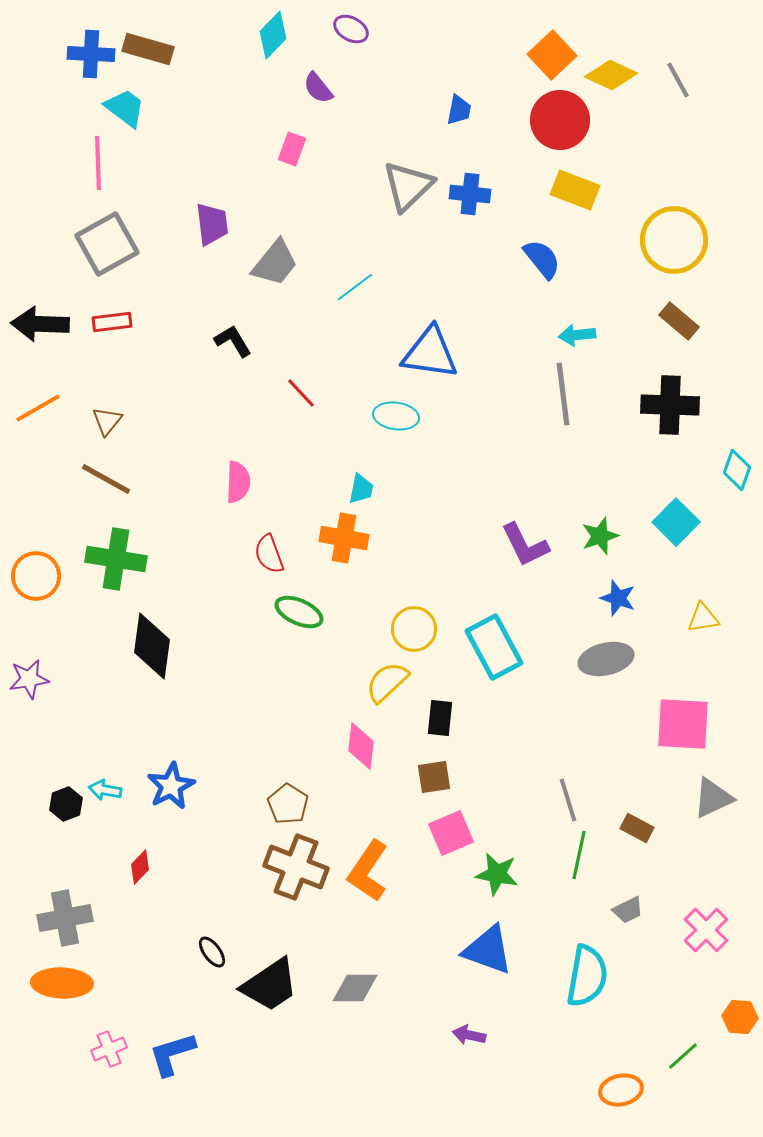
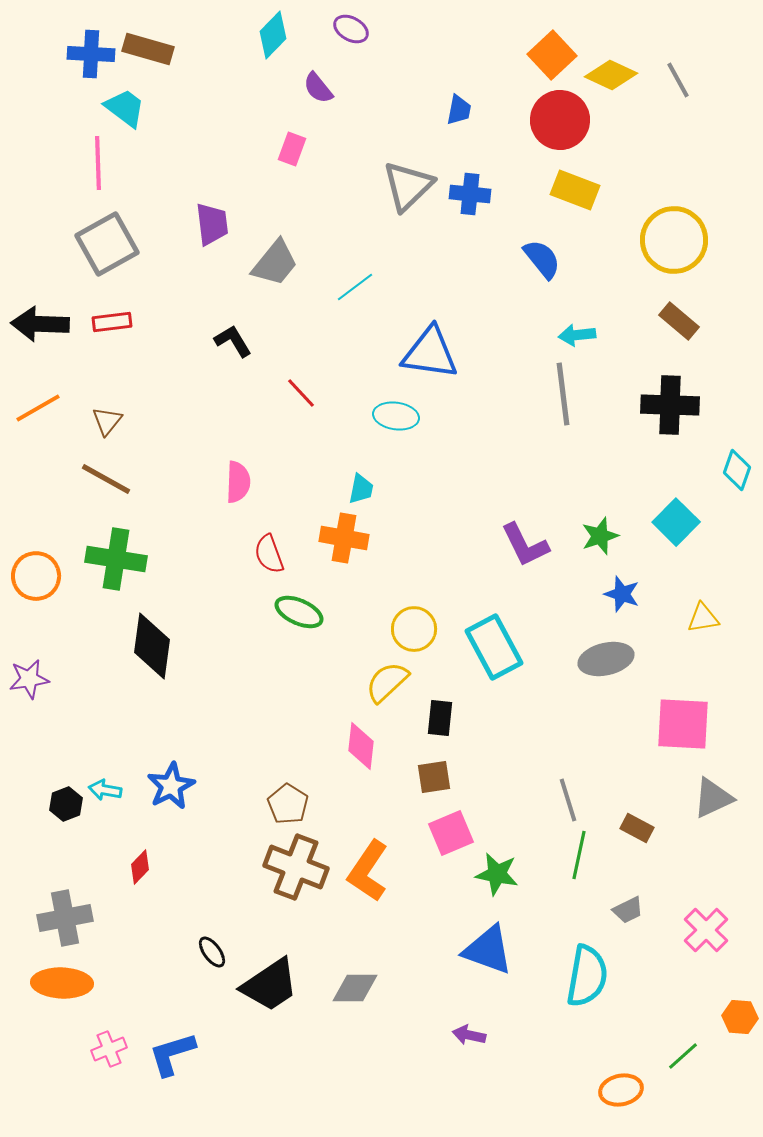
blue star at (618, 598): moved 4 px right, 4 px up
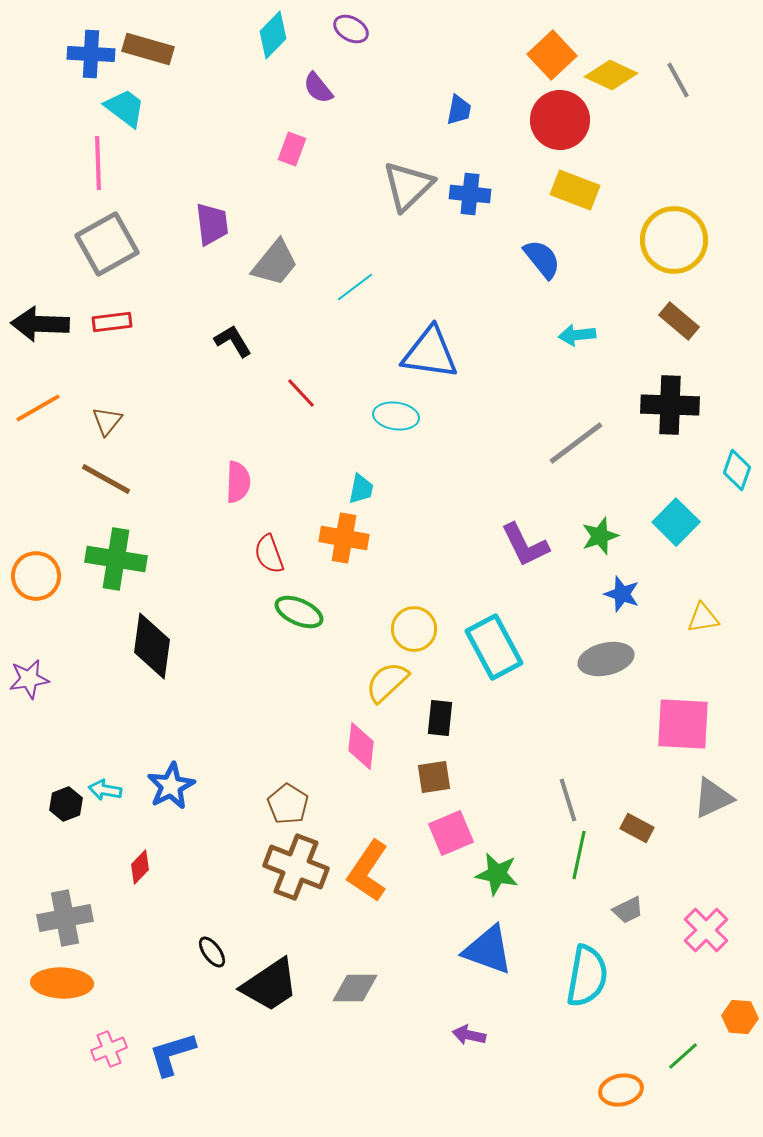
gray line at (563, 394): moved 13 px right, 49 px down; rotated 60 degrees clockwise
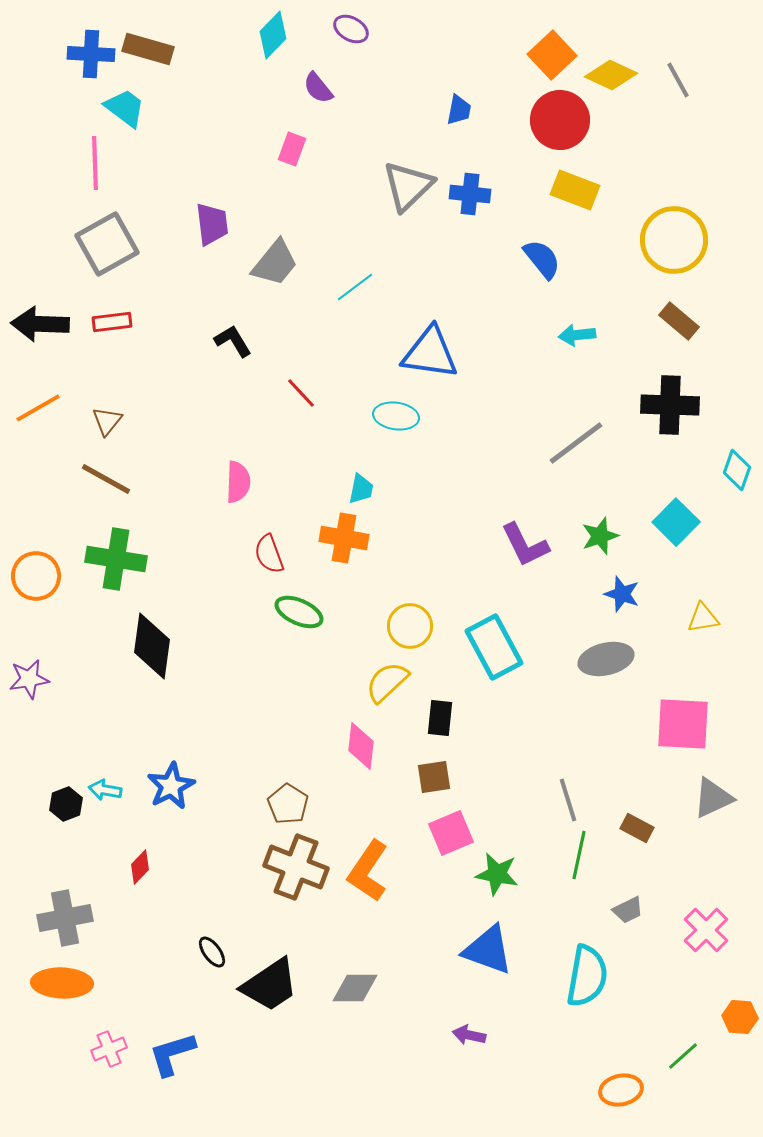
pink line at (98, 163): moved 3 px left
yellow circle at (414, 629): moved 4 px left, 3 px up
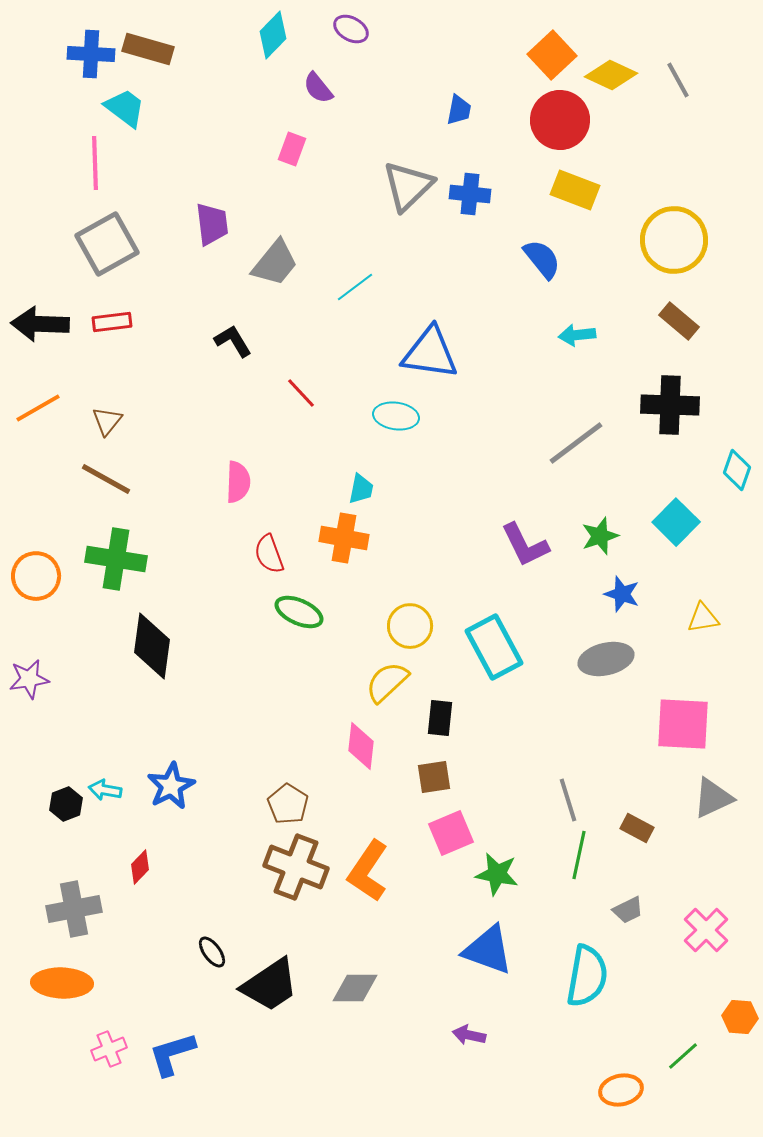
gray cross at (65, 918): moved 9 px right, 9 px up
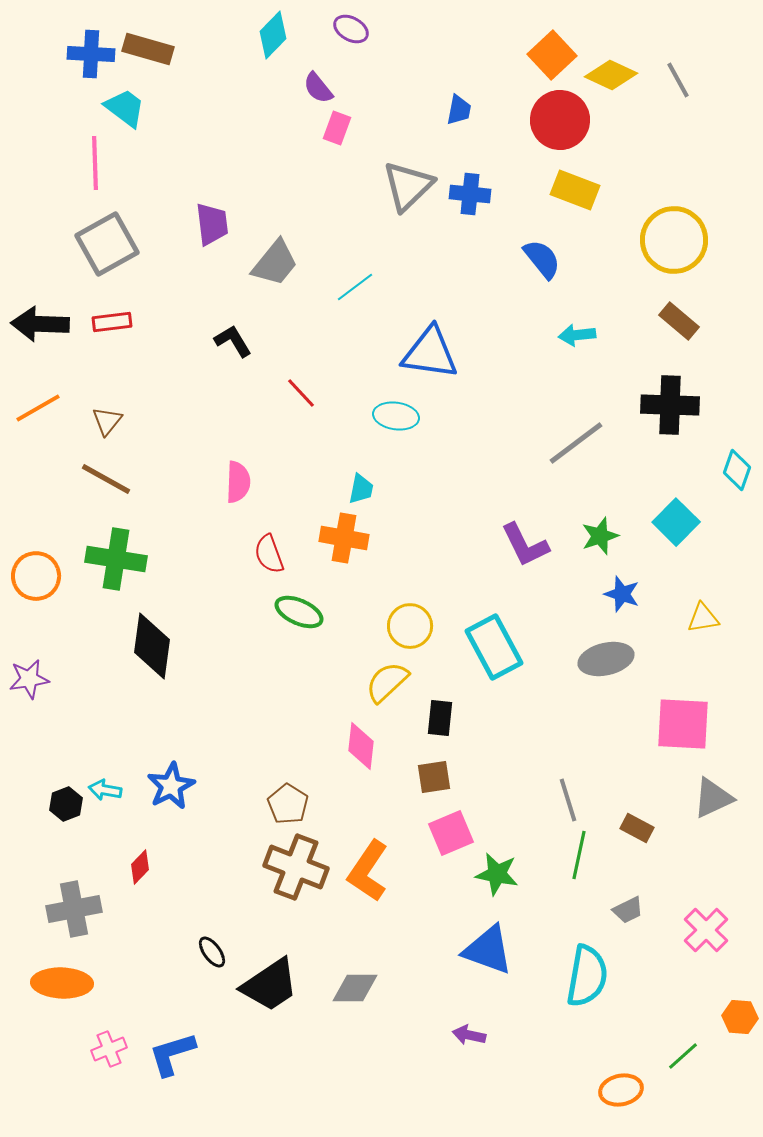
pink rectangle at (292, 149): moved 45 px right, 21 px up
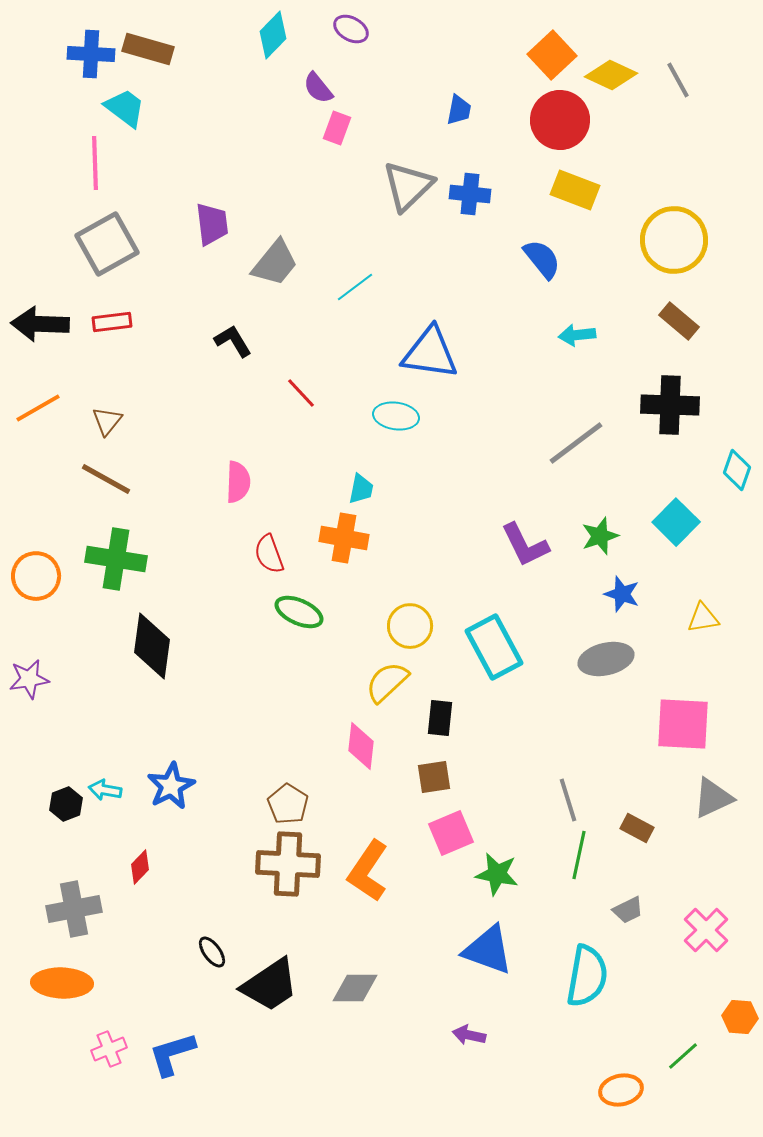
brown cross at (296, 867): moved 8 px left, 3 px up; rotated 18 degrees counterclockwise
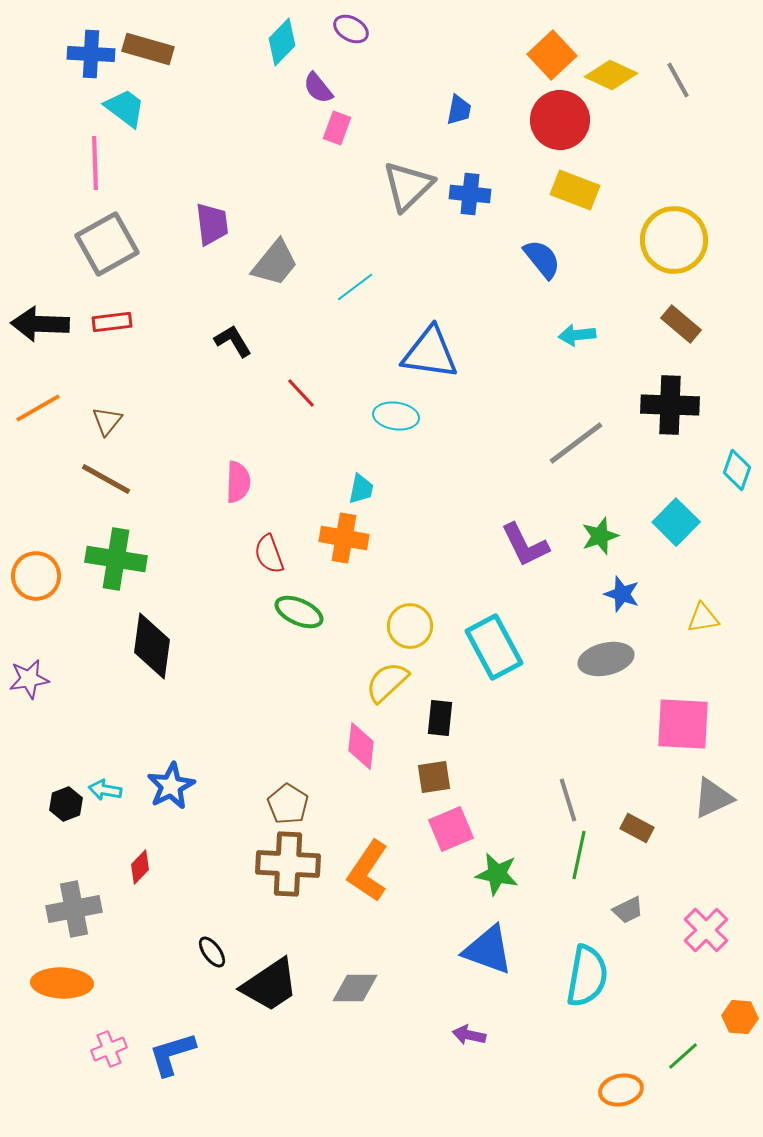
cyan diamond at (273, 35): moved 9 px right, 7 px down
brown rectangle at (679, 321): moved 2 px right, 3 px down
pink square at (451, 833): moved 4 px up
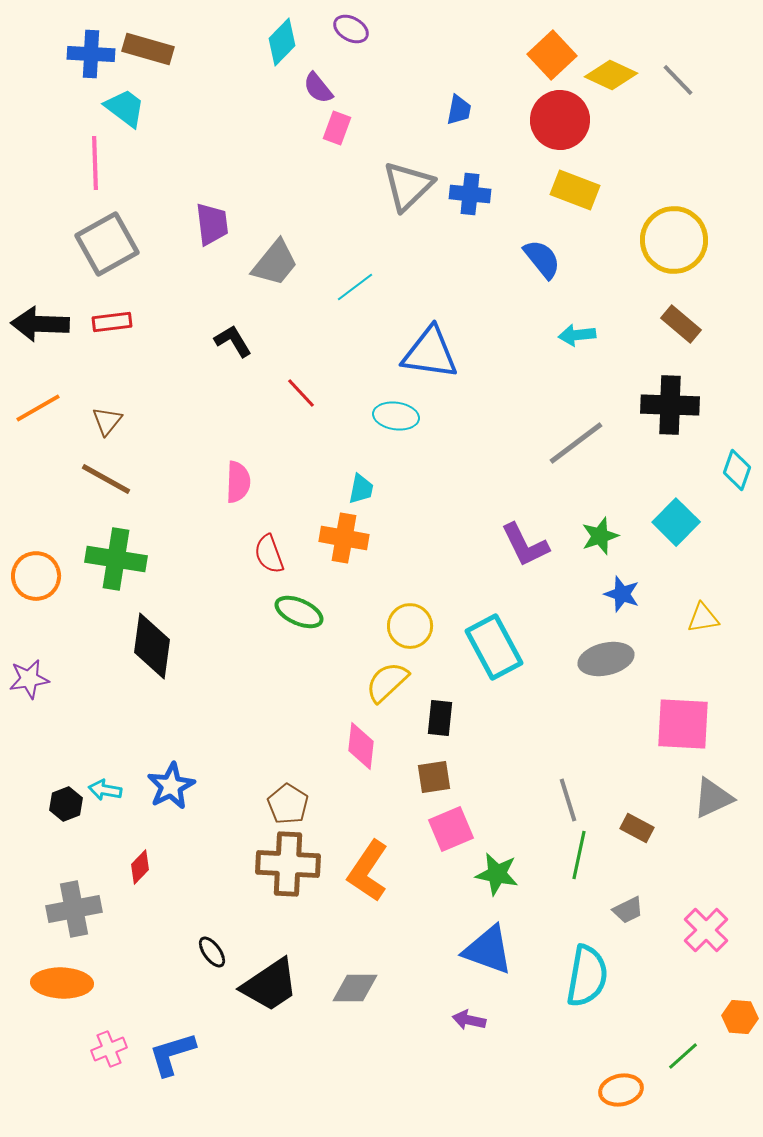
gray line at (678, 80): rotated 15 degrees counterclockwise
purple arrow at (469, 1035): moved 15 px up
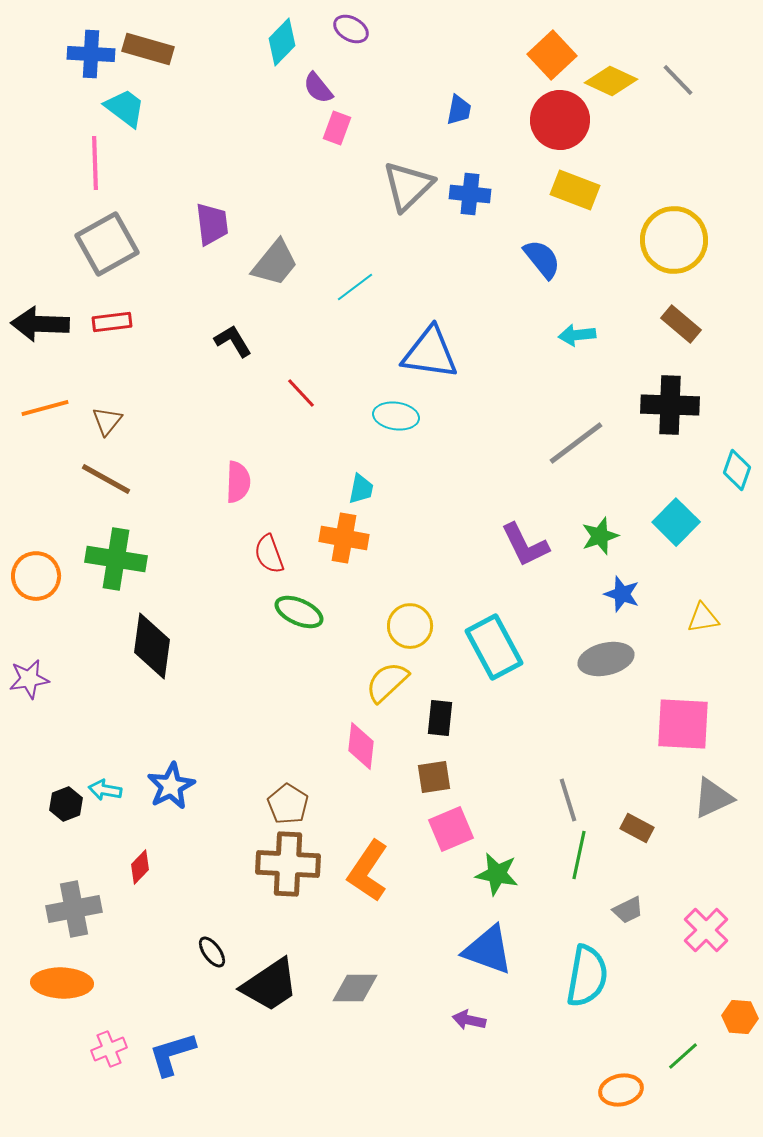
yellow diamond at (611, 75): moved 6 px down
orange line at (38, 408): moved 7 px right; rotated 15 degrees clockwise
